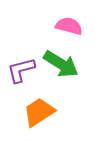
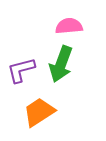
pink semicircle: rotated 20 degrees counterclockwise
green arrow: rotated 78 degrees clockwise
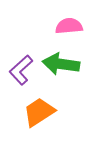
green arrow: rotated 78 degrees clockwise
purple L-shape: rotated 28 degrees counterclockwise
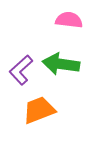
pink semicircle: moved 6 px up; rotated 12 degrees clockwise
orange trapezoid: moved 2 px up; rotated 12 degrees clockwise
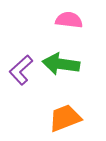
orange trapezoid: moved 26 px right, 8 px down
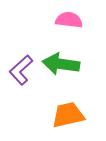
orange trapezoid: moved 3 px right, 3 px up; rotated 8 degrees clockwise
